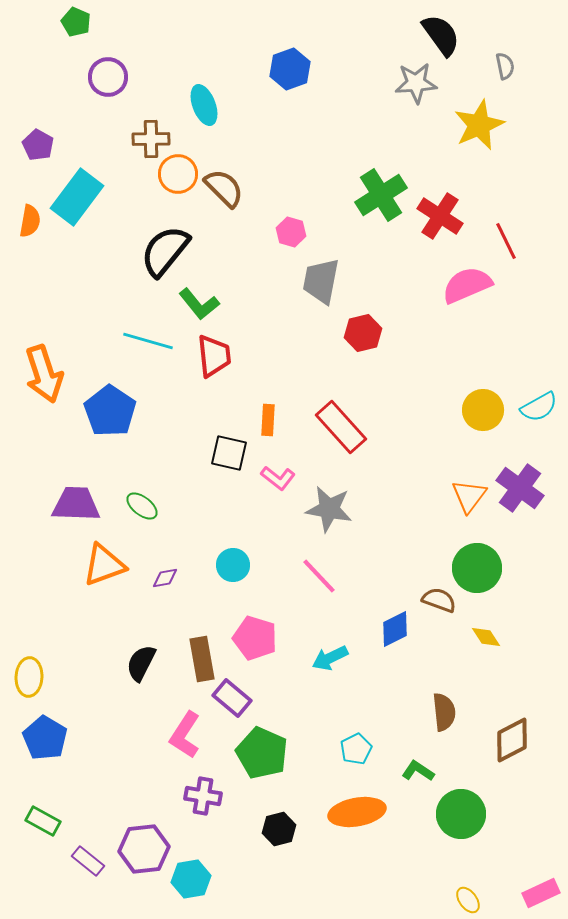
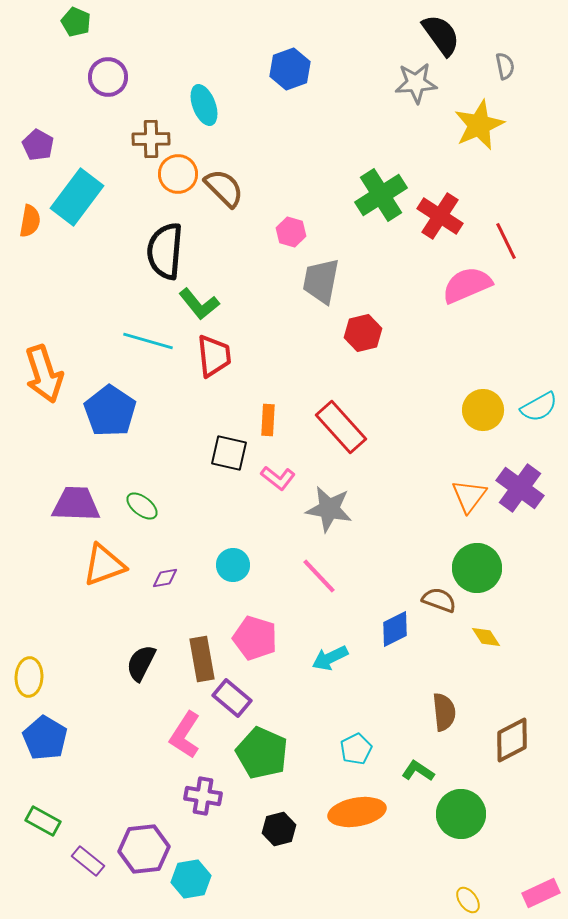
black semicircle at (165, 251): rotated 34 degrees counterclockwise
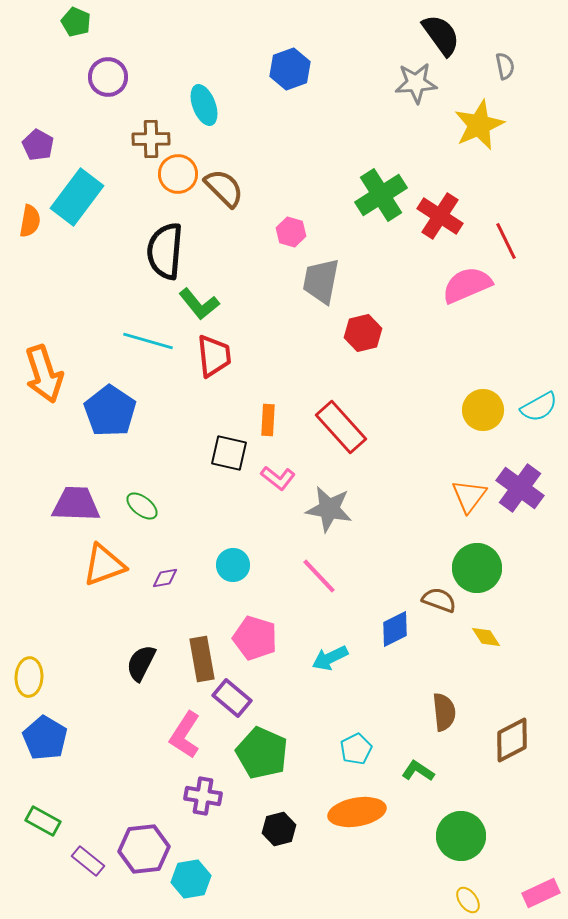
green circle at (461, 814): moved 22 px down
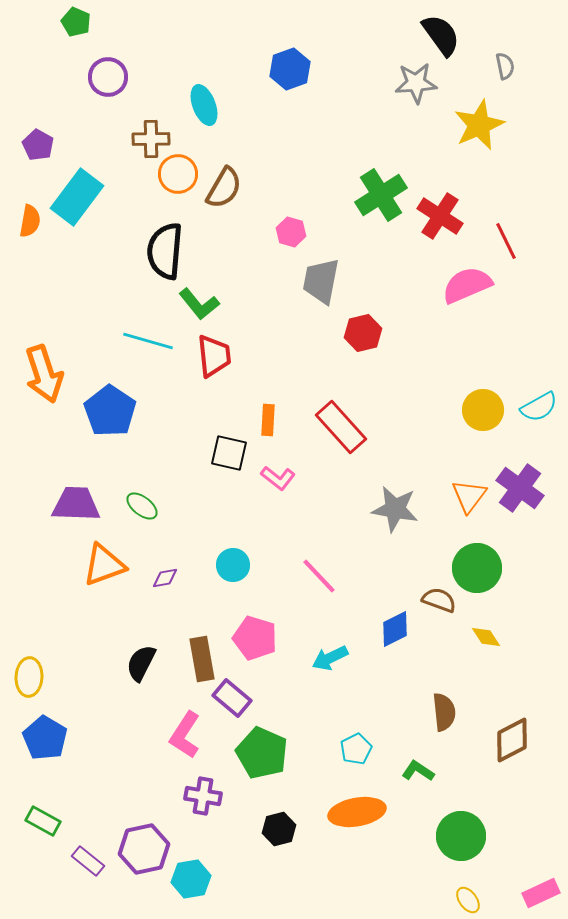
brown semicircle at (224, 188): rotated 75 degrees clockwise
gray star at (329, 509): moved 66 px right
purple hexagon at (144, 849): rotated 6 degrees counterclockwise
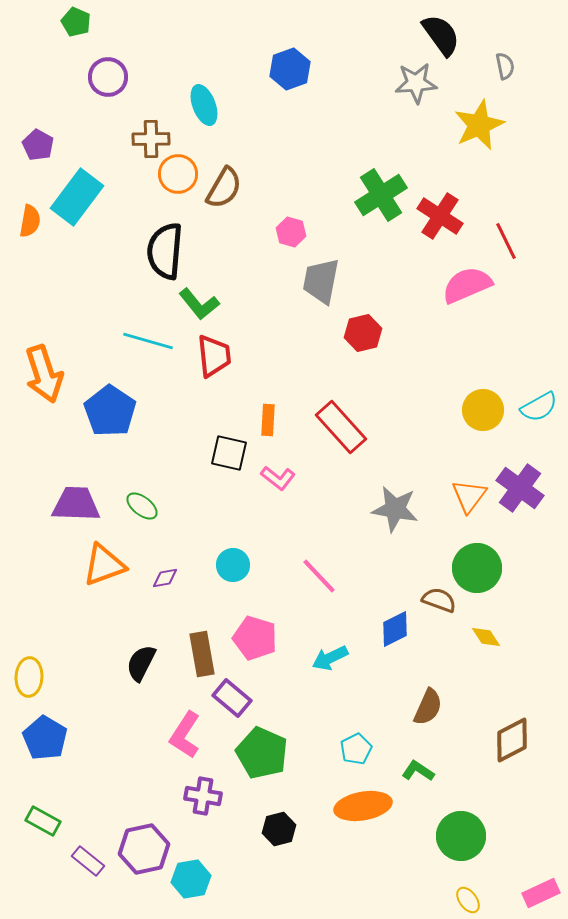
brown rectangle at (202, 659): moved 5 px up
brown semicircle at (444, 712): moved 16 px left, 5 px up; rotated 30 degrees clockwise
orange ellipse at (357, 812): moved 6 px right, 6 px up
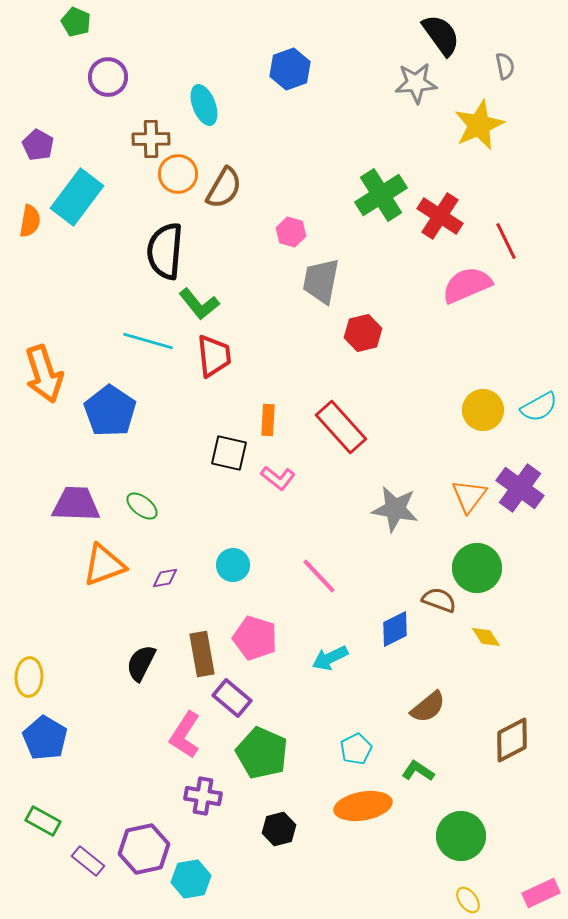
brown semicircle at (428, 707): rotated 27 degrees clockwise
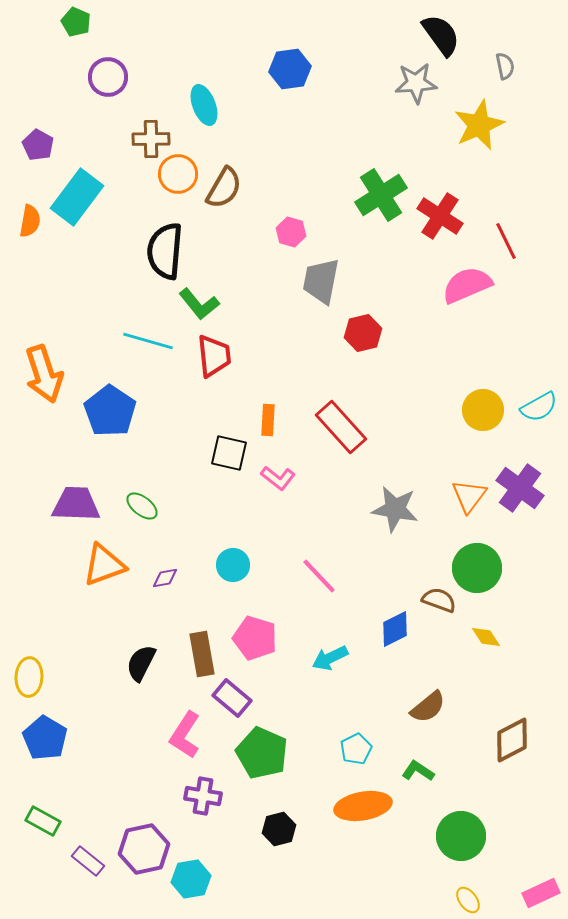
blue hexagon at (290, 69): rotated 12 degrees clockwise
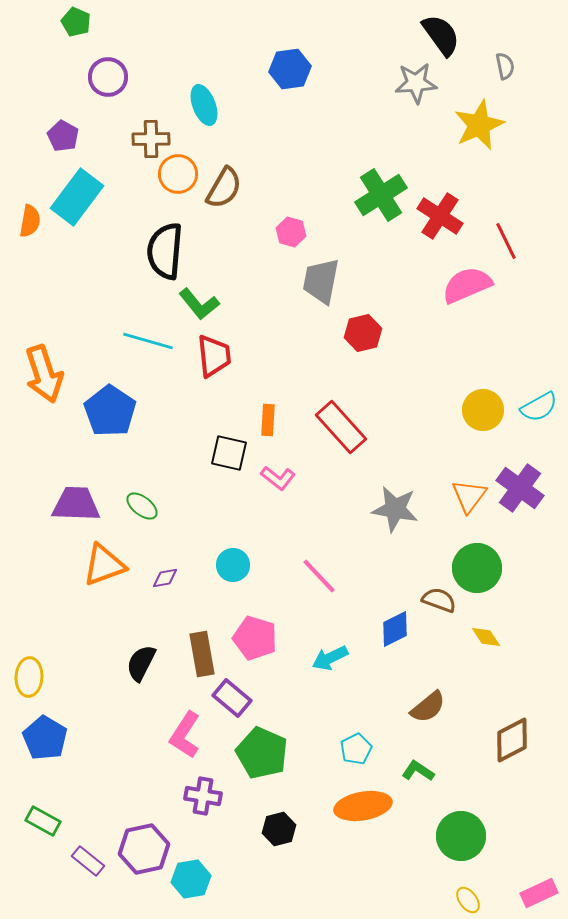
purple pentagon at (38, 145): moved 25 px right, 9 px up
pink rectangle at (541, 893): moved 2 px left
